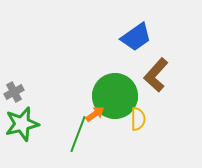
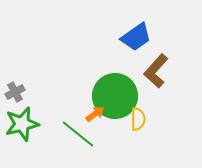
brown L-shape: moved 4 px up
gray cross: moved 1 px right
green line: rotated 72 degrees counterclockwise
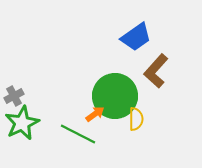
gray cross: moved 1 px left, 4 px down
yellow semicircle: moved 2 px left
green star: moved 1 px up; rotated 12 degrees counterclockwise
green line: rotated 12 degrees counterclockwise
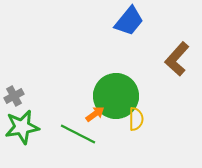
blue trapezoid: moved 7 px left, 16 px up; rotated 16 degrees counterclockwise
brown L-shape: moved 21 px right, 12 px up
green circle: moved 1 px right
green star: moved 4 px down; rotated 16 degrees clockwise
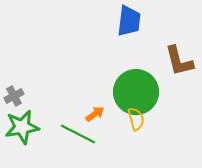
blue trapezoid: rotated 32 degrees counterclockwise
brown L-shape: moved 2 px right, 2 px down; rotated 56 degrees counterclockwise
green circle: moved 20 px right, 4 px up
yellow semicircle: rotated 15 degrees counterclockwise
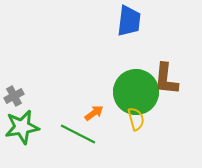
brown L-shape: moved 13 px left, 18 px down; rotated 20 degrees clockwise
orange arrow: moved 1 px left, 1 px up
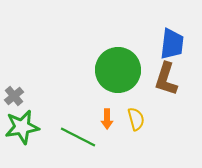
blue trapezoid: moved 43 px right, 23 px down
brown L-shape: rotated 12 degrees clockwise
green circle: moved 18 px left, 22 px up
gray cross: rotated 12 degrees counterclockwise
orange arrow: moved 13 px right, 6 px down; rotated 126 degrees clockwise
green line: moved 3 px down
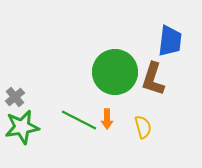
blue trapezoid: moved 2 px left, 3 px up
green circle: moved 3 px left, 2 px down
brown L-shape: moved 13 px left
gray cross: moved 1 px right, 1 px down
yellow semicircle: moved 7 px right, 8 px down
green line: moved 1 px right, 17 px up
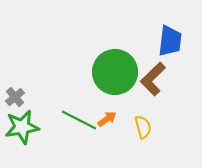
brown L-shape: rotated 28 degrees clockwise
orange arrow: rotated 126 degrees counterclockwise
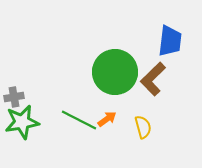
gray cross: moved 1 px left; rotated 30 degrees clockwise
green star: moved 5 px up
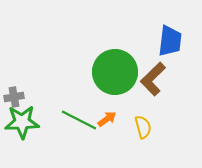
green star: rotated 8 degrees clockwise
